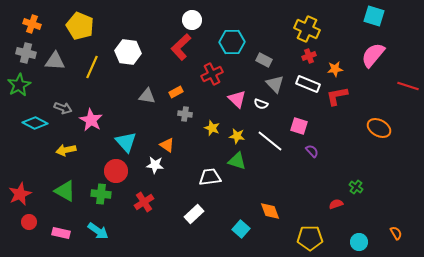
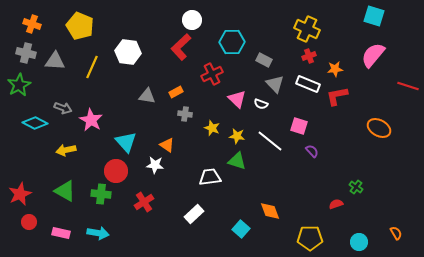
cyan arrow at (98, 231): moved 2 px down; rotated 25 degrees counterclockwise
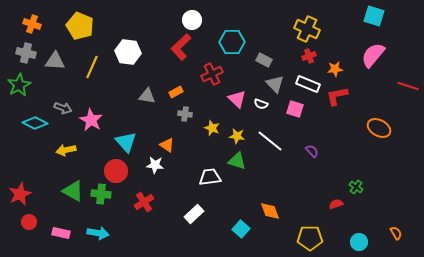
pink square at (299, 126): moved 4 px left, 17 px up
green triangle at (65, 191): moved 8 px right
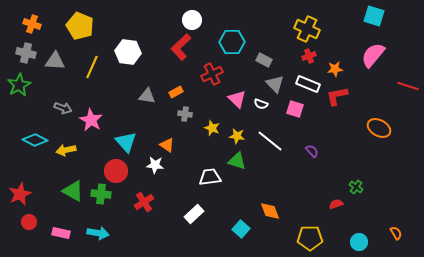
cyan diamond at (35, 123): moved 17 px down
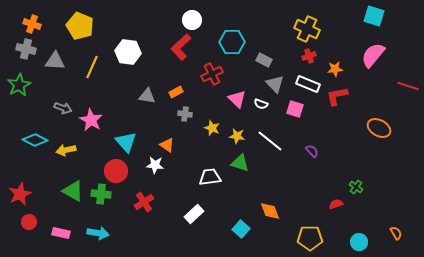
gray cross at (26, 53): moved 4 px up
green triangle at (237, 161): moved 3 px right, 2 px down
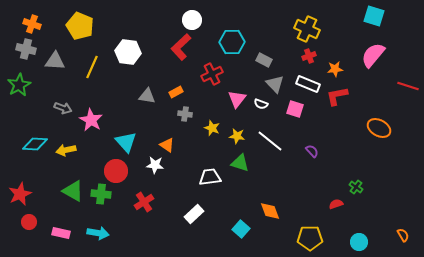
pink triangle at (237, 99): rotated 24 degrees clockwise
cyan diamond at (35, 140): moved 4 px down; rotated 25 degrees counterclockwise
orange semicircle at (396, 233): moved 7 px right, 2 px down
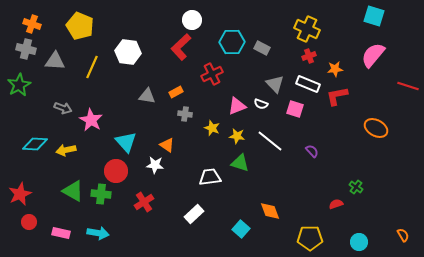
gray rectangle at (264, 60): moved 2 px left, 12 px up
pink triangle at (237, 99): moved 7 px down; rotated 30 degrees clockwise
orange ellipse at (379, 128): moved 3 px left
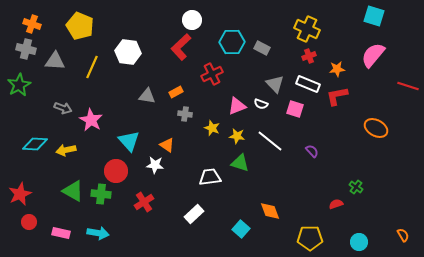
orange star at (335, 69): moved 2 px right
cyan triangle at (126, 142): moved 3 px right, 1 px up
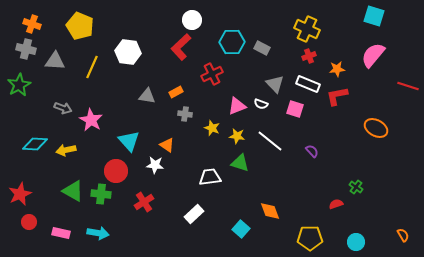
cyan circle at (359, 242): moved 3 px left
